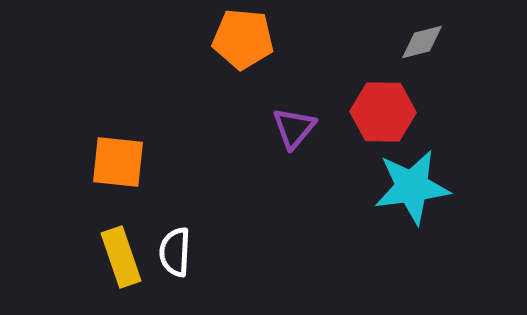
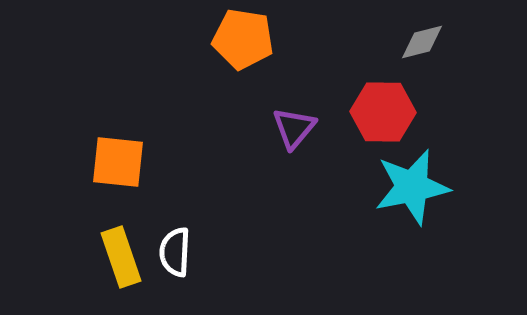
orange pentagon: rotated 4 degrees clockwise
cyan star: rotated 4 degrees counterclockwise
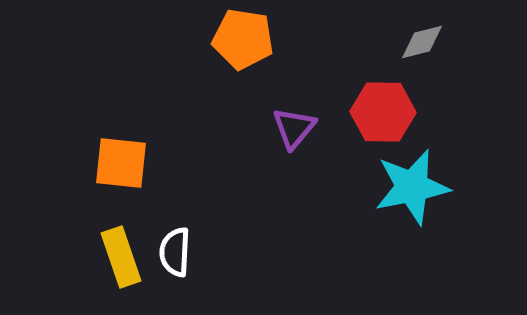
orange square: moved 3 px right, 1 px down
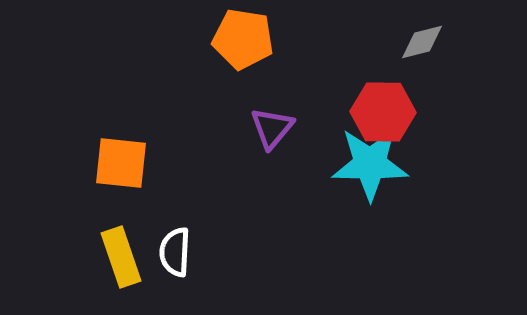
purple triangle: moved 22 px left
cyan star: moved 42 px left, 23 px up; rotated 12 degrees clockwise
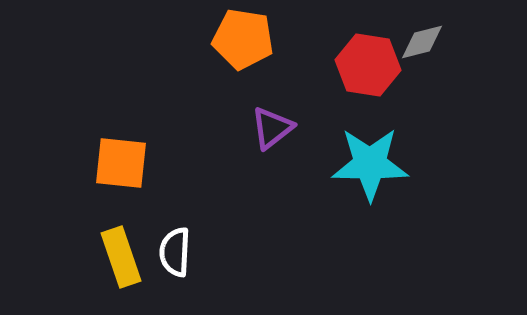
red hexagon: moved 15 px left, 47 px up; rotated 8 degrees clockwise
purple triangle: rotated 12 degrees clockwise
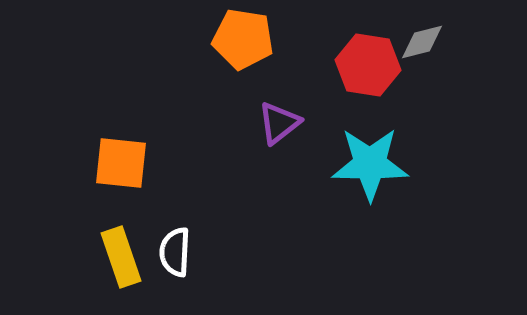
purple triangle: moved 7 px right, 5 px up
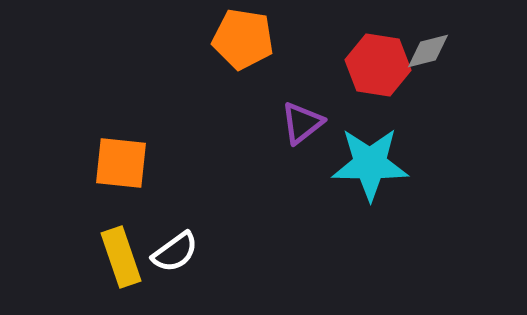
gray diamond: moved 6 px right, 9 px down
red hexagon: moved 10 px right
purple triangle: moved 23 px right
white semicircle: rotated 129 degrees counterclockwise
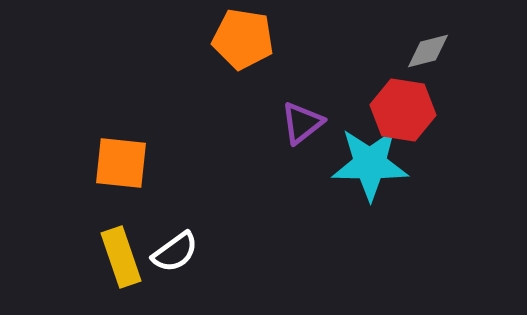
red hexagon: moved 25 px right, 45 px down
